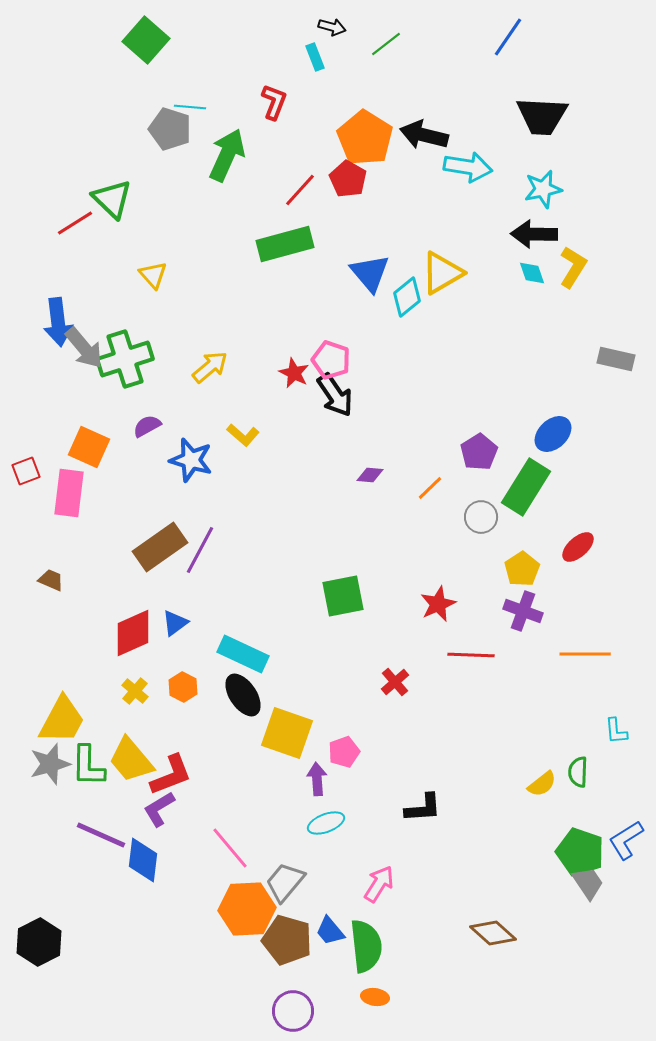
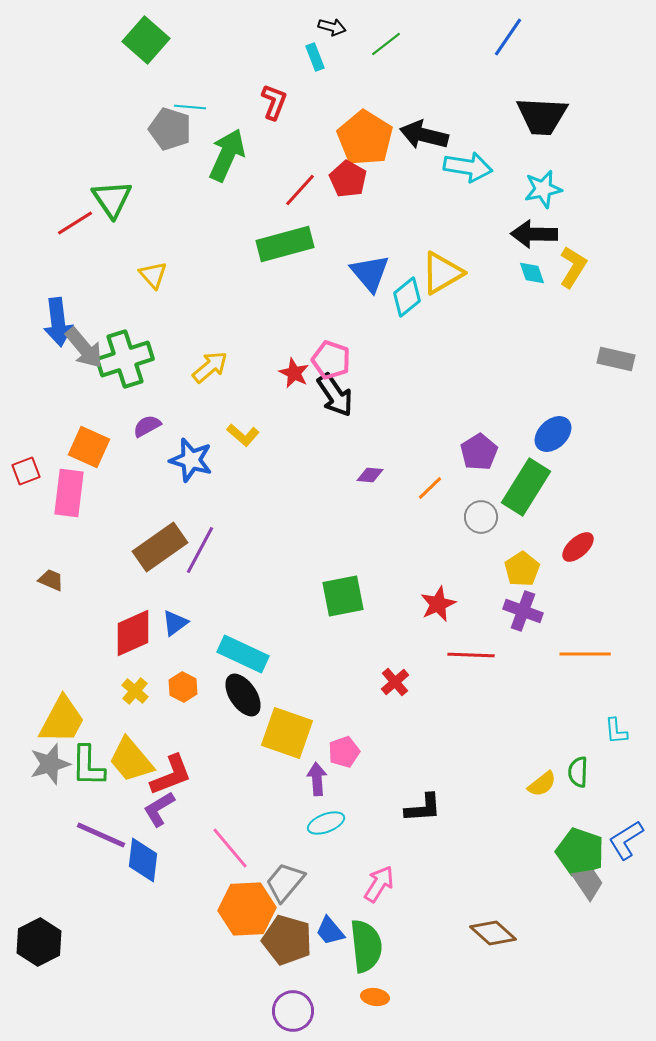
green triangle at (112, 199): rotated 12 degrees clockwise
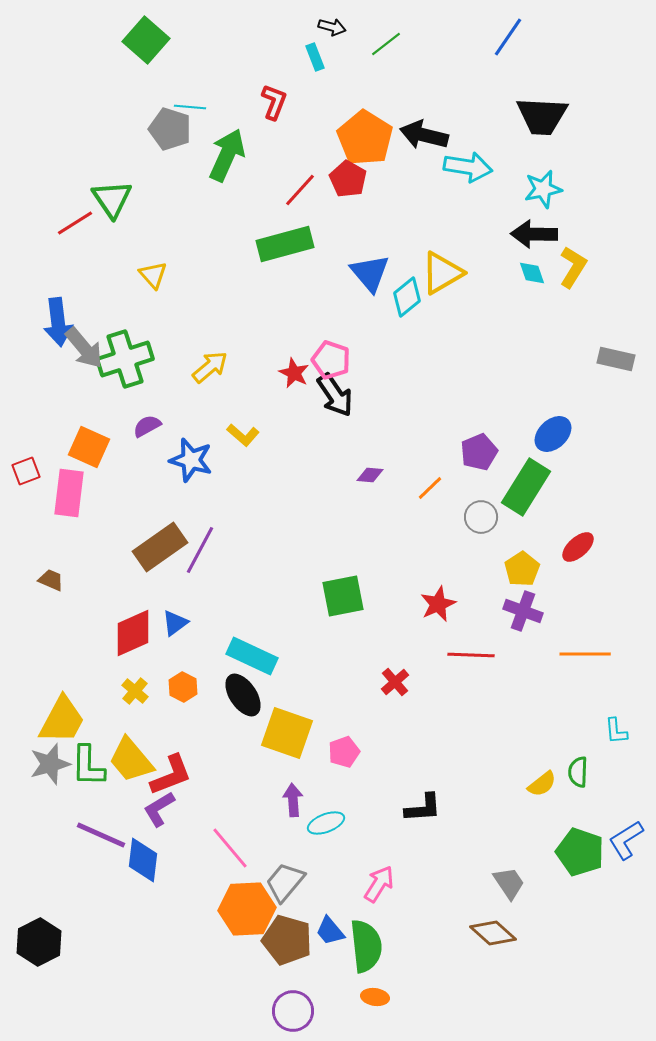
purple pentagon at (479, 452): rotated 9 degrees clockwise
cyan rectangle at (243, 654): moved 9 px right, 2 px down
purple arrow at (317, 779): moved 24 px left, 21 px down
gray trapezoid at (588, 883): moved 79 px left
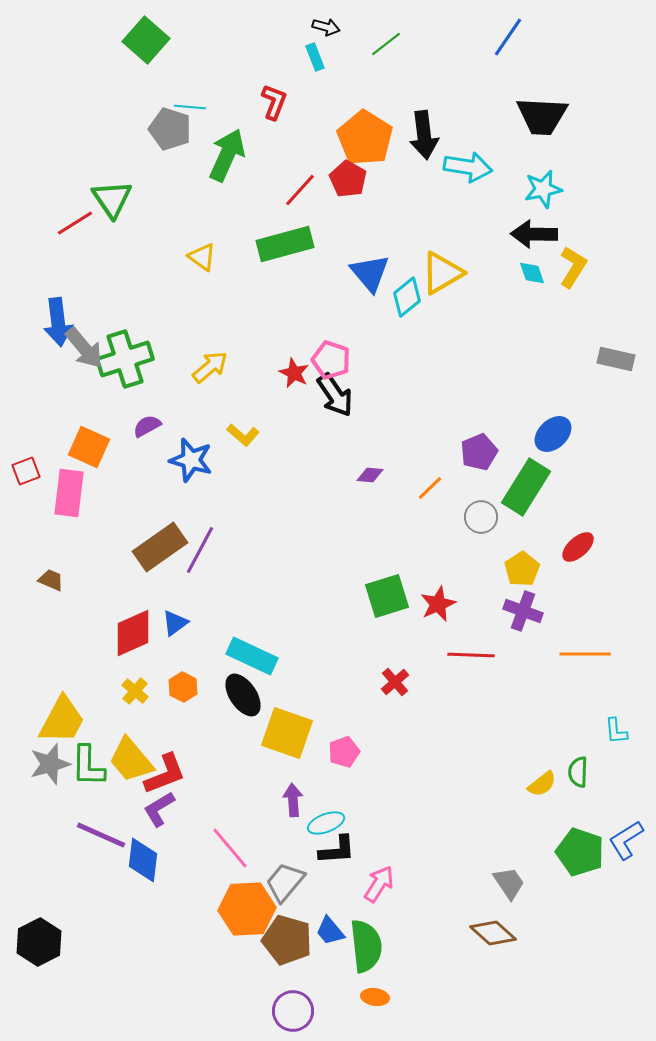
black arrow at (332, 27): moved 6 px left
black arrow at (424, 135): rotated 111 degrees counterclockwise
yellow triangle at (153, 275): moved 49 px right, 18 px up; rotated 12 degrees counterclockwise
green square at (343, 596): moved 44 px right; rotated 6 degrees counterclockwise
red L-shape at (171, 775): moved 6 px left, 1 px up
black L-shape at (423, 808): moved 86 px left, 42 px down
